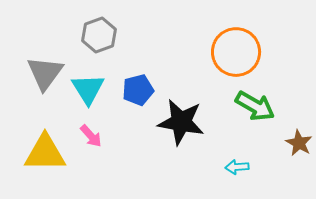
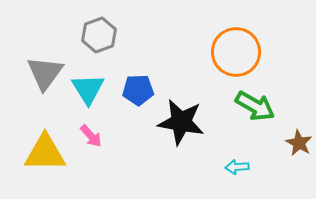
blue pentagon: rotated 12 degrees clockwise
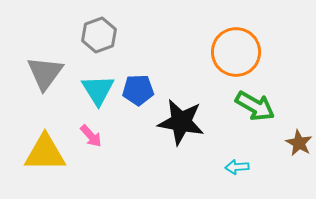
cyan triangle: moved 10 px right, 1 px down
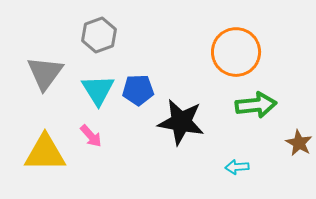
green arrow: moved 1 px right, 1 px up; rotated 36 degrees counterclockwise
